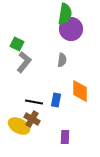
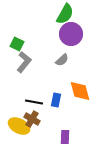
green semicircle: rotated 20 degrees clockwise
purple circle: moved 5 px down
gray semicircle: rotated 40 degrees clockwise
orange diamond: rotated 15 degrees counterclockwise
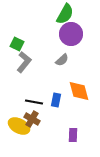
orange diamond: moved 1 px left
purple rectangle: moved 8 px right, 2 px up
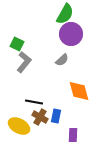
blue rectangle: moved 16 px down
brown cross: moved 8 px right, 2 px up
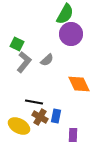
gray semicircle: moved 15 px left
orange diamond: moved 7 px up; rotated 10 degrees counterclockwise
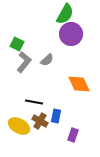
brown cross: moved 4 px down
purple rectangle: rotated 16 degrees clockwise
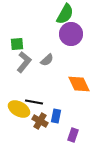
green square: rotated 32 degrees counterclockwise
yellow ellipse: moved 17 px up
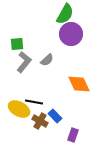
blue rectangle: moved 1 px left; rotated 56 degrees counterclockwise
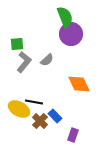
green semicircle: moved 3 px down; rotated 50 degrees counterclockwise
brown cross: rotated 14 degrees clockwise
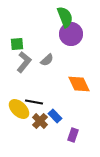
yellow ellipse: rotated 15 degrees clockwise
